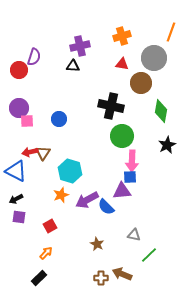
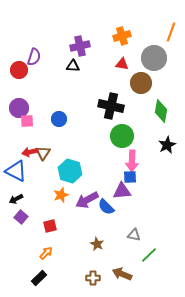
purple square: moved 2 px right; rotated 32 degrees clockwise
red square: rotated 16 degrees clockwise
brown cross: moved 8 px left
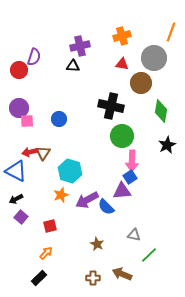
blue square: rotated 32 degrees counterclockwise
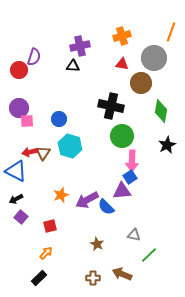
cyan hexagon: moved 25 px up
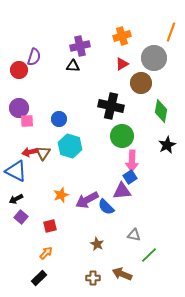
red triangle: rotated 40 degrees counterclockwise
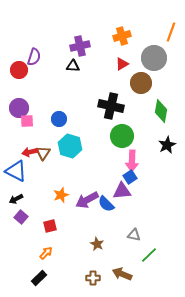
blue semicircle: moved 3 px up
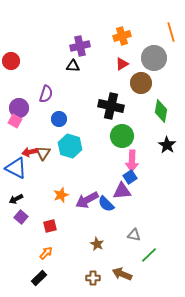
orange line: rotated 36 degrees counterclockwise
purple semicircle: moved 12 px right, 37 px down
red circle: moved 8 px left, 9 px up
pink square: moved 12 px left; rotated 32 degrees clockwise
black star: rotated 12 degrees counterclockwise
blue triangle: moved 3 px up
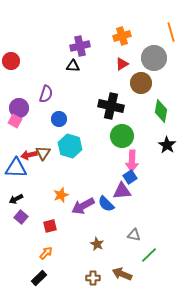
red arrow: moved 1 px left, 3 px down
blue triangle: rotated 25 degrees counterclockwise
purple arrow: moved 4 px left, 6 px down
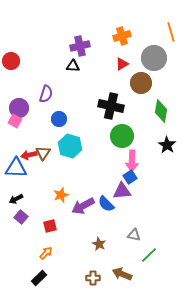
brown star: moved 2 px right
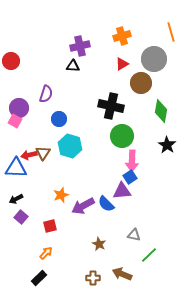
gray circle: moved 1 px down
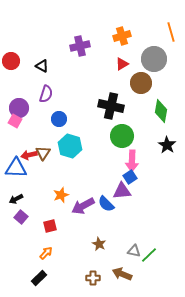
black triangle: moved 31 px left; rotated 24 degrees clockwise
gray triangle: moved 16 px down
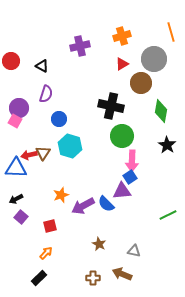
green line: moved 19 px right, 40 px up; rotated 18 degrees clockwise
